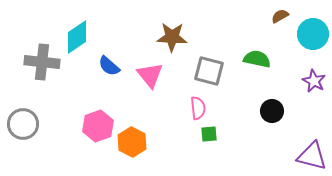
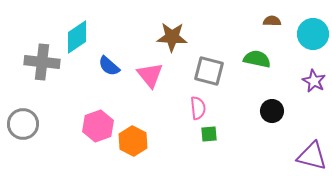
brown semicircle: moved 8 px left, 5 px down; rotated 30 degrees clockwise
orange hexagon: moved 1 px right, 1 px up
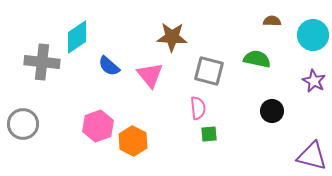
cyan circle: moved 1 px down
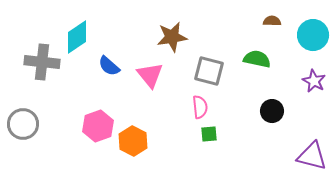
brown star: rotated 12 degrees counterclockwise
pink semicircle: moved 2 px right, 1 px up
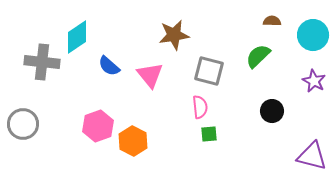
brown star: moved 2 px right, 2 px up
green semicircle: moved 1 px right, 3 px up; rotated 56 degrees counterclockwise
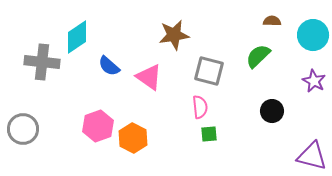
pink triangle: moved 1 px left, 2 px down; rotated 16 degrees counterclockwise
gray circle: moved 5 px down
orange hexagon: moved 3 px up
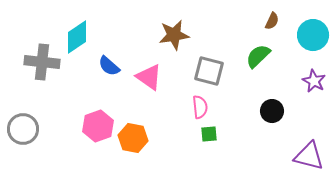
brown semicircle: rotated 114 degrees clockwise
orange hexagon: rotated 16 degrees counterclockwise
purple triangle: moved 3 px left
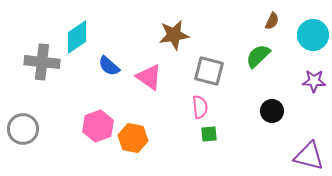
purple star: rotated 25 degrees counterclockwise
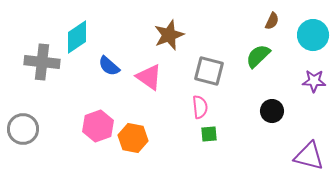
brown star: moved 5 px left; rotated 12 degrees counterclockwise
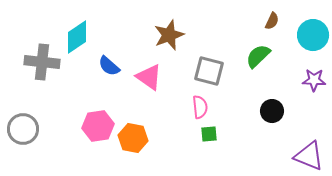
purple star: moved 1 px up
pink hexagon: rotated 12 degrees clockwise
purple triangle: rotated 8 degrees clockwise
